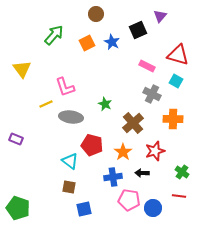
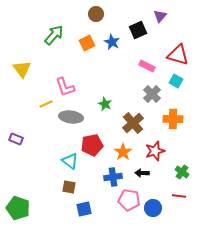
gray cross: rotated 18 degrees clockwise
red pentagon: rotated 25 degrees counterclockwise
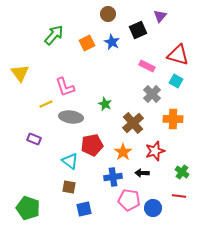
brown circle: moved 12 px right
yellow triangle: moved 2 px left, 4 px down
purple rectangle: moved 18 px right
green pentagon: moved 10 px right
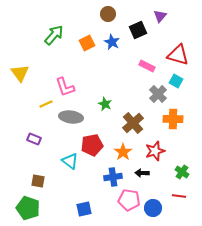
gray cross: moved 6 px right
brown square: moved 31 px left, 6 px up
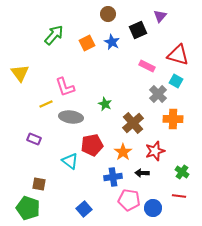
brown square: moved 1 px right, 3 px down
blue square: rotated 28 degrees counterclockwise
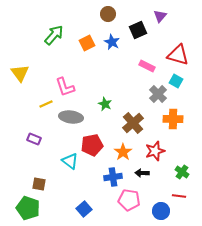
blue circle: moved 8 px right, 3 px down
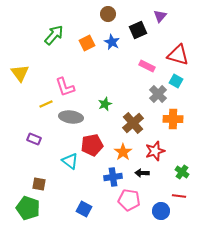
green star: rotated 24 degrees clockwise
blue square: rotated 21 degrees counterclockwise
